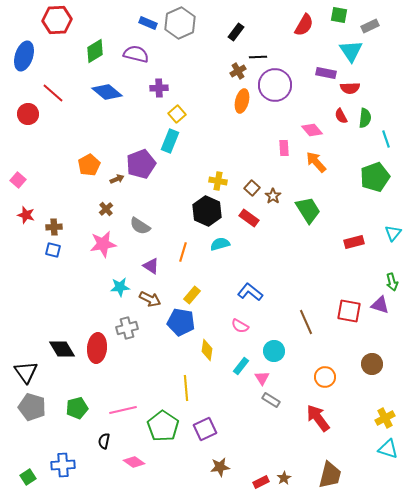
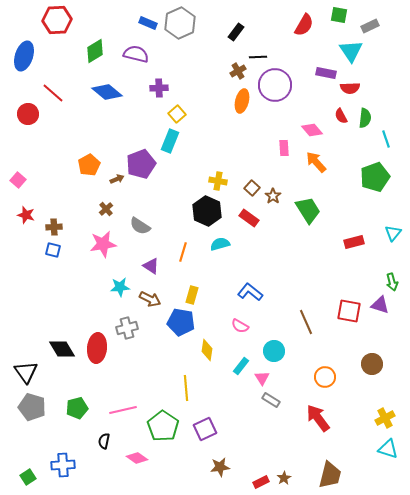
yellow rectangle at (192, 295): rotated 24 degrees counterclockwise
pink diamond at (134, 462): moved 3 px right, 4 px up
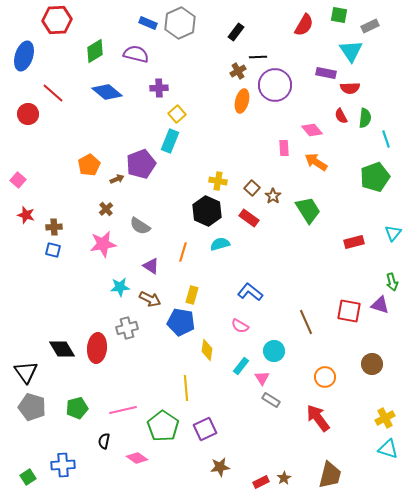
orange arrow at (316, 162): rotated 15 degrees counterclockwise
